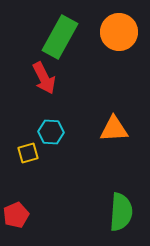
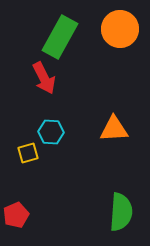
orange circle: moved 1 px right, 3 px up
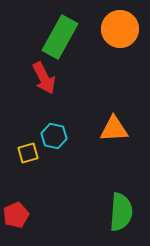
cyan hexagon: moved 3 px right, 4 px down; rotated 10 degrees clockwise
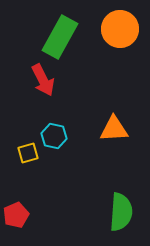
red arrow: moved 1 px left, 2 px down
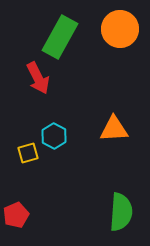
red arrow: moved 5 px left, 2 px up
cyan hexagon: rotated 15 degrees clockwise
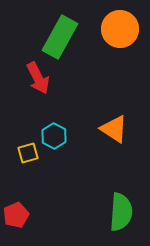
orange triangle: rotated 36 degrees clockwise
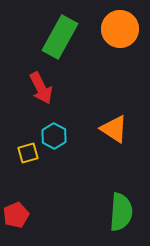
red arrow: moved 3 px right, 10 px down
